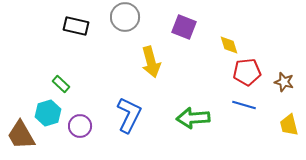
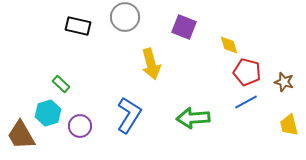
black rectangle: moved 2 px right
yellow arrow: moved 2 px down
red pentagon: rotated 20 degrees clockwise
blue line: moved 2 px right, 3 px up; rotated 45 degrees counterclockwise
blue L-shape: rotated 6 degrees clockwise
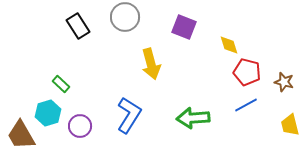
black rectangle: rotated 45 degrees clockwise
blue line: moved 3 px down
yellow trapezoid: moved 1 px right
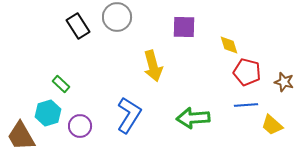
gray circle: moved 8 px left
purple square: rotated 20 degrees counterclockwise
yellow arrow: moved 2 px right, 2 px down
blue line: rotated 25 degrees clockwise
yellow trapezoid: moved 18 px left; rotated 35 degrees counterclockwise
brown trapezoid: moved 1 px down
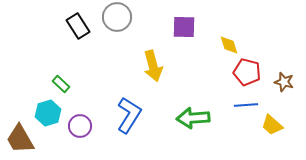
brown trapezoid: moved 1 px left, 3 px down
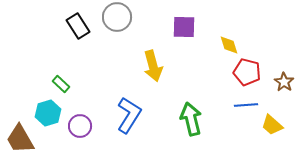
brown star: rotated 18 degrees clockwise
green arrow: moved 2 px left, 1 px down; rotated 80 degrees clockwise
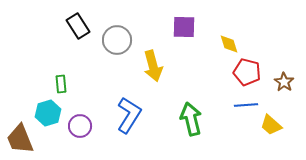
gray circle: moved 23 px down
yellow diamond: moved 1 px up
green rectangle: rotated 42 degrees clockwise
yellow trapezoid: moved 1 px left
brown trapezoid: rotated 8 degrees clockwise
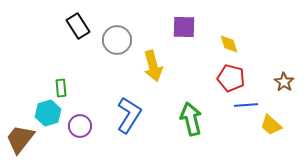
red pentagon: moved 16 px left, 6 px down
green rectangle: moved 4 px down
brown trapezoid: rotated 60 degrees clockwise
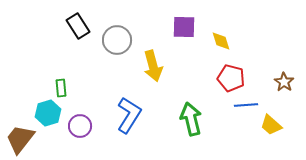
yellow diamond: moved 8 px left, 3 px up
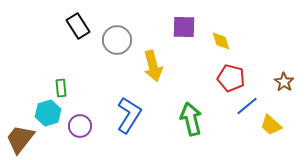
blue line: moved 1 px right, 1 px down; rotated 35 degrees counterclockwise
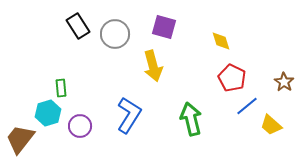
purple square: moved 20 px left; rotated 15 degrees clockwise
gray circle: moved 2 px left, 6 px up
red pentagon: moved 1 px right; rotated 12 degrees clockwise
